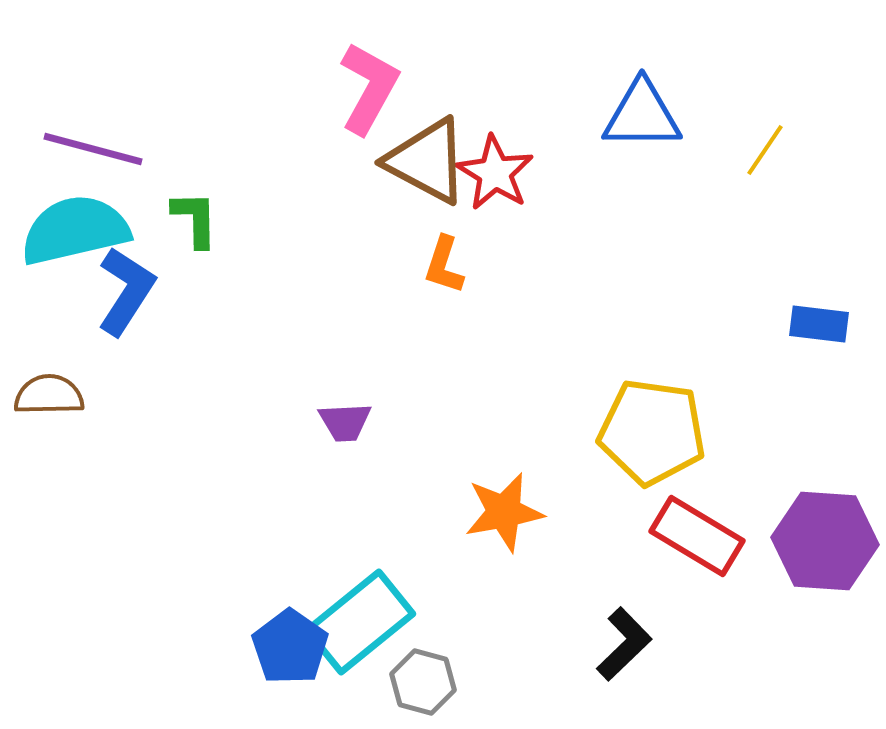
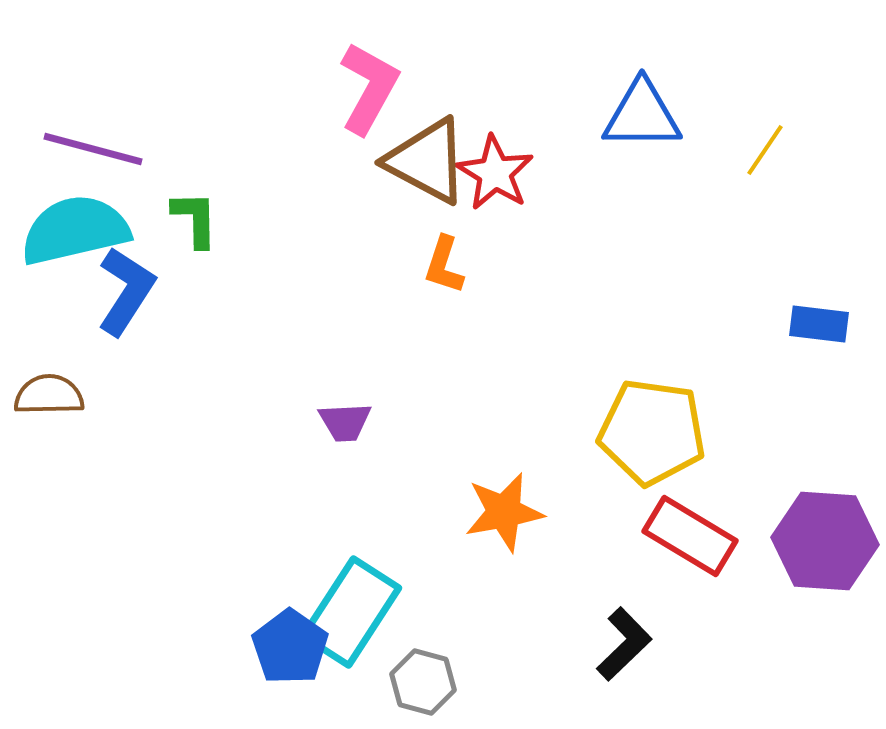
red rectangle: moved 7 px left
cyan rectangle: moved 9 px left, 10 px up; rotated 18 degrees counterclockwise
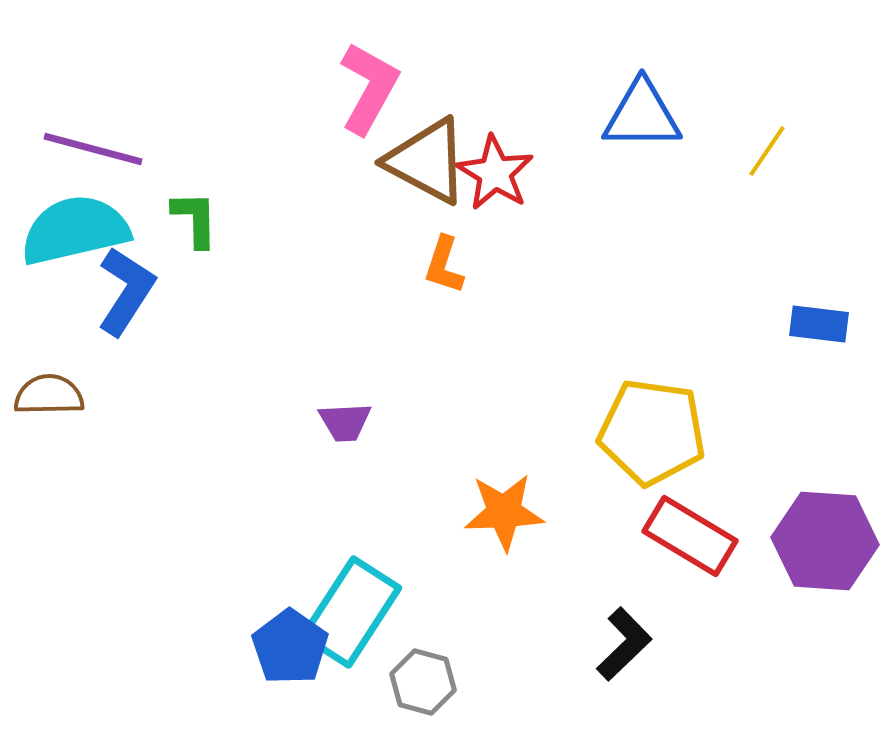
yellow line: moved 2 px right, 1 px down
orange star: rotated 8 degrees clockwise
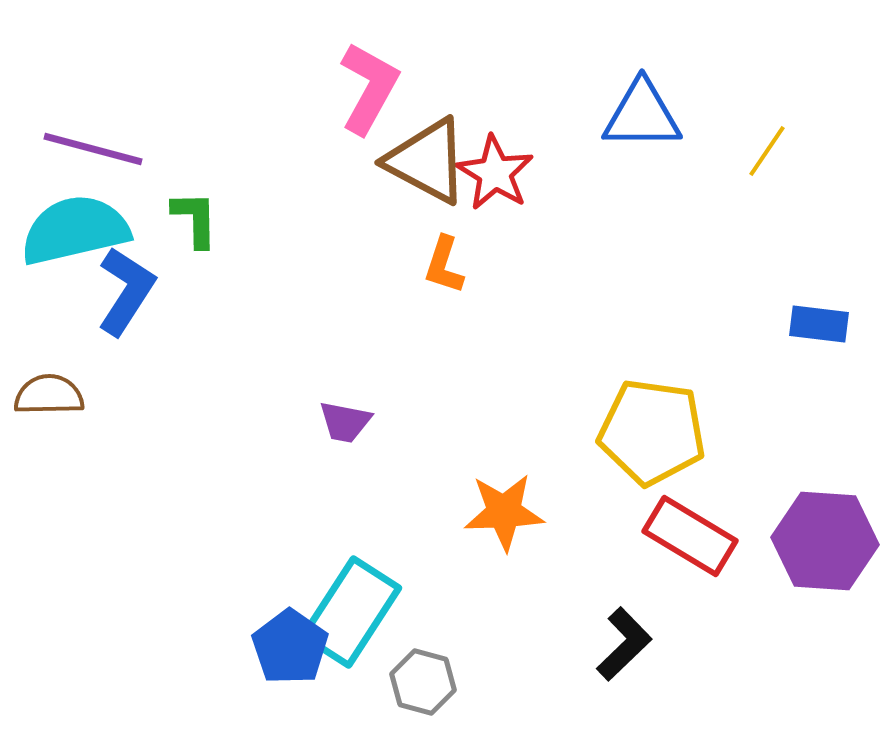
purple trapezoid: rotated 14 degrees clockwise
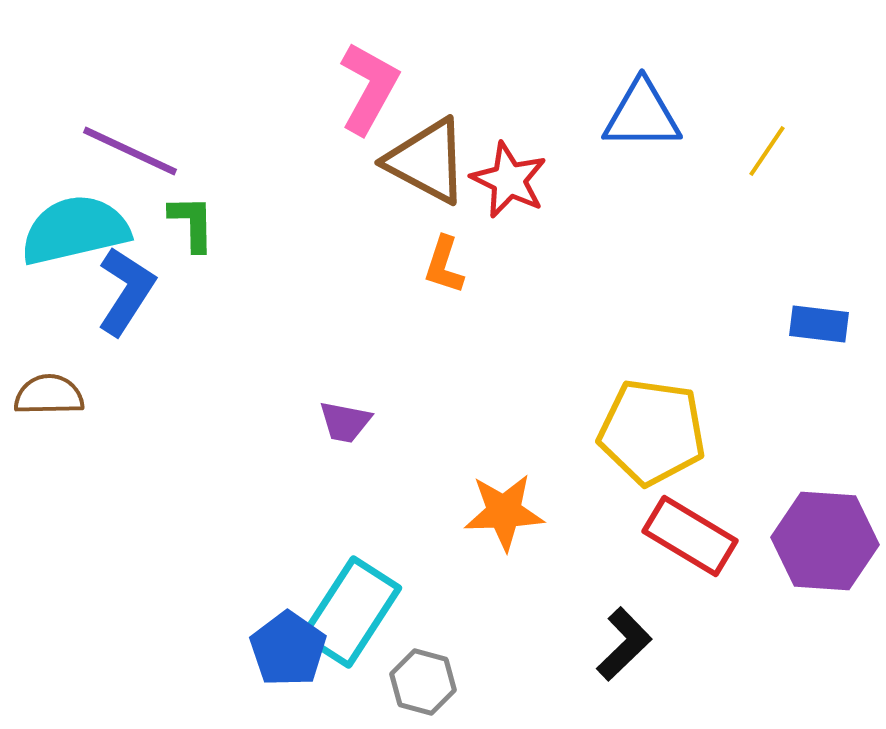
purple line: moved 37 px right, 2 px down; rotated 10 degrees clockwise
red star: moved 14 px right, 7 px down; rotated 6 degrees counterclockwise
green L-shape: moved 3 px left, 4 px down
blue pentagon: moved 2 px left, 2 px down
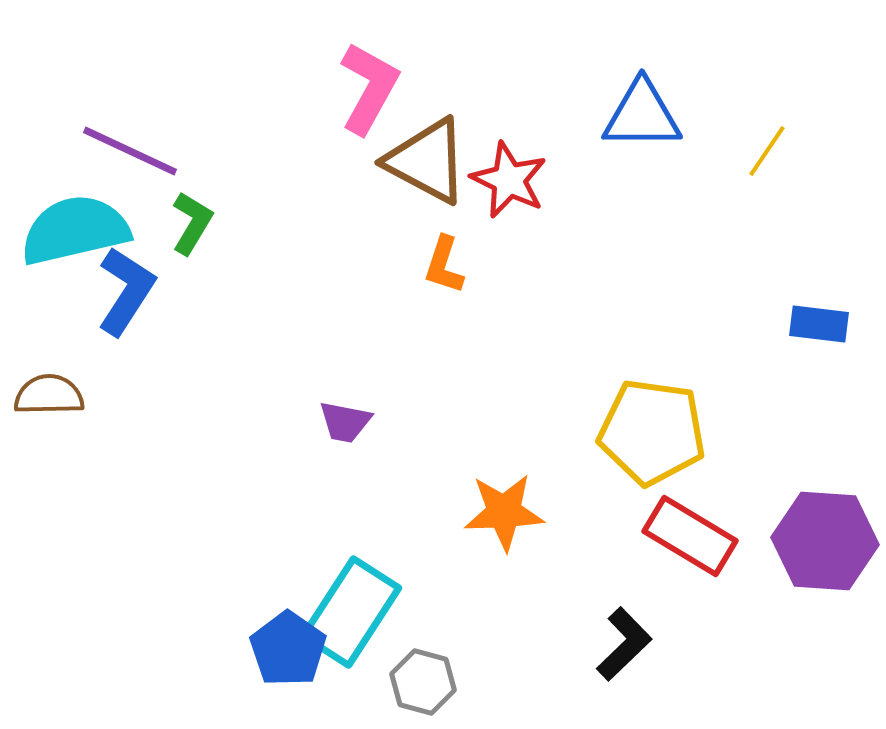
green L-shape: rotated 32 degrees clockwise
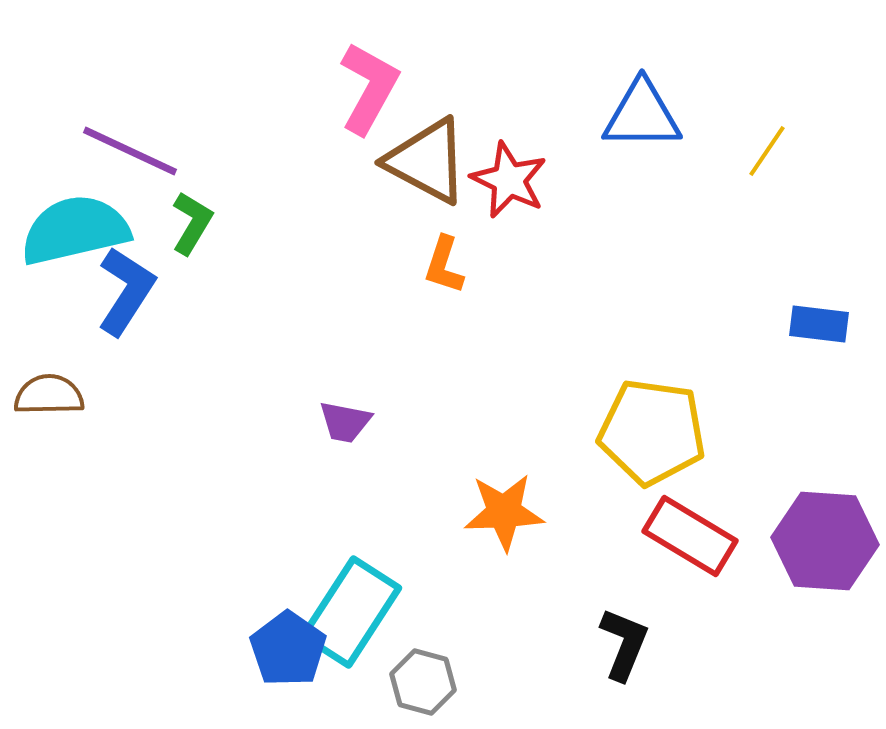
black L-shape: rotated 24 degrees counterclockwise
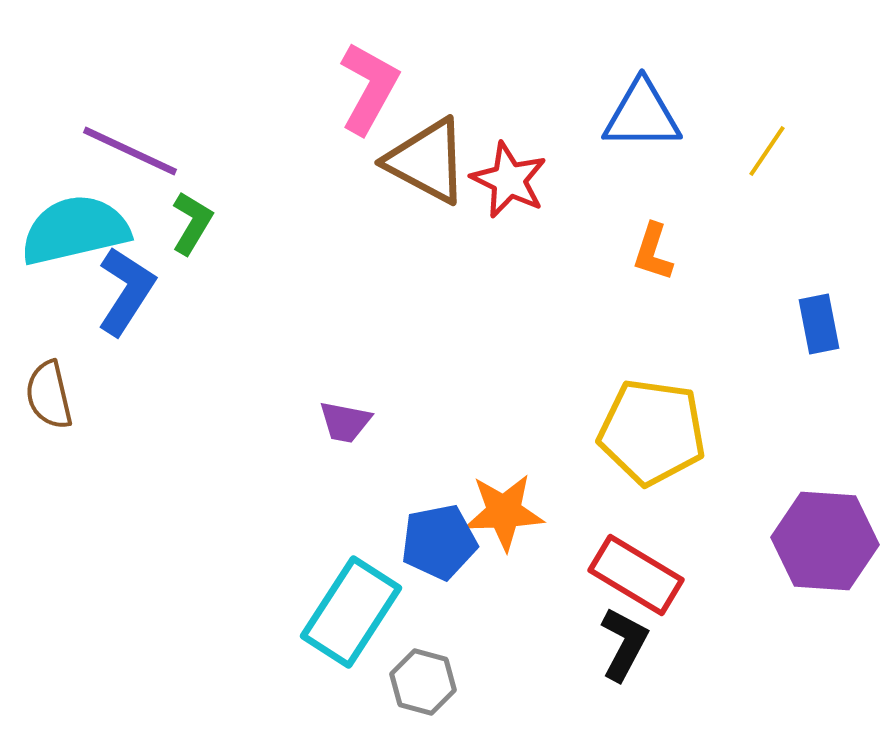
orange L-shape: moved 209 px right, 13 px up
blue rectangle: rotated 72 degrees clockwise
brown semicircle: rotated 102 degrees counterclockwise
red rectangle: moved 54 px left, 39 px down
black L-shape: rotated 6 degrees clockwise
blue pentagon: moved 151 px right, 107 px up; rotated 26 degrees clockwise
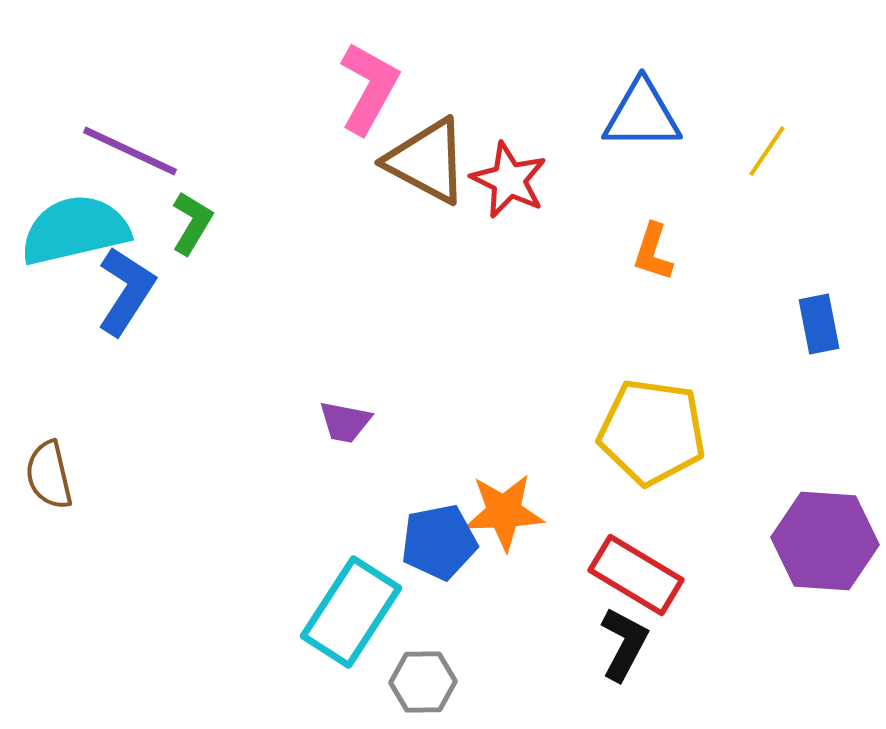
brown semicircle: moved 80 px down
gray hexagon: rotated 16 degrees counterclockwise
